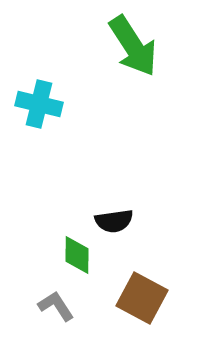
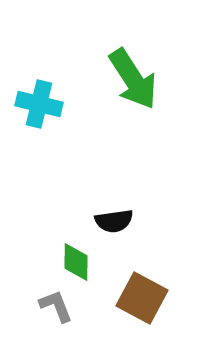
green arrow: moved 33 px down
green diamond: moved 1 px left, 7 px down
gray L-shape: rotated 12 degrees clockwise
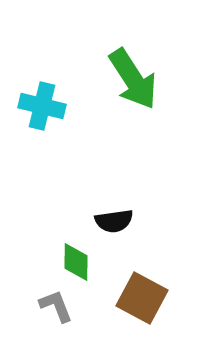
cyan cross: moved 3 px right, 2 px down
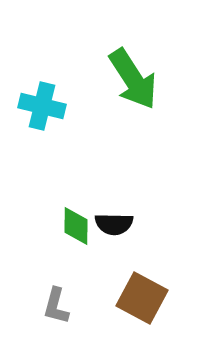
black semicircle: moved 3 px down; rotated 9 degrees clockwise
green diamond: moved 36 px up
gray L-shape: rotated 144 degrees counterclockwise
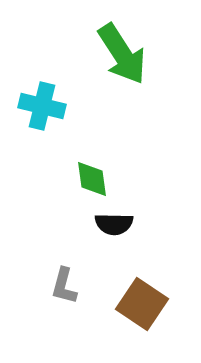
green arrow: moved 11 px left, 25 px up
green diamond: moved 16 px right, 47 px up; rotated 9 degrees counterclockwise
brown square: moved 6 px down; rotated 6 degrees clockwise
gray L-shape: moved 8 px right, 20 px up
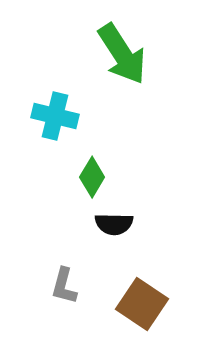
cyan cross: moved 13 px right, 10 px down
green diamond: moved 2 px up; rotated 39 degrees clockwise
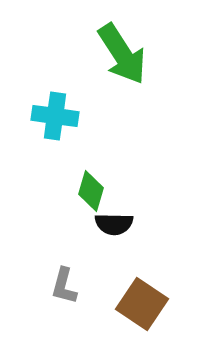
cyan cross: rotated 6 degrees counterclockwise
green diamond: moved 1 px left, 14 px down; rotated 15 degrees counterclockwise
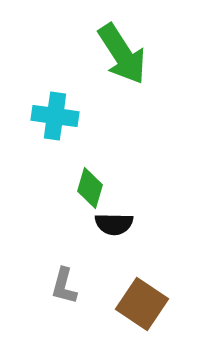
green diamond: moved 1 px left, 3 px up
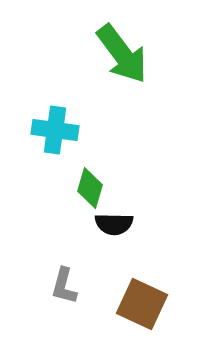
green arrow: rotated 4 degrees counterclockwise
cyan cross: moved 14 px down
brown square: rotated 9 degrees counterclockwise
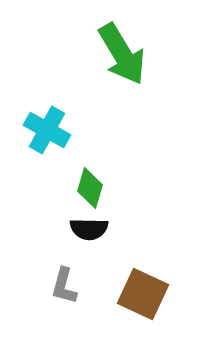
green arrow: rotated 6 degrees clockwise
cyan cross: moved 8 px left; rotated 21 degrees clockwise
black semicircle: moved 25 px left, 5 px down
brown square: moved 1 px right, 10 px up
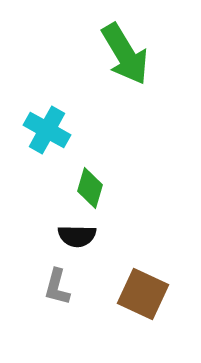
green arrow: moved 3 px right
black semicircle: moved 12 px left, 7 px down
gray L-shape: moved 7 px left, 1 px down
